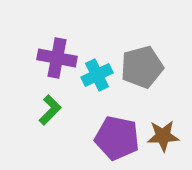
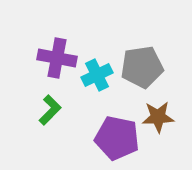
gray pentagon: rotated 6 degrees clockwise
brown star: moved 5 px left, 19 px up
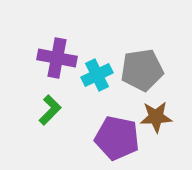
gray pentagon: moved 3 px down
brown star: moved 2 px left
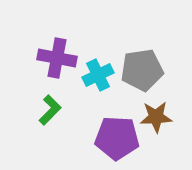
cyan cross: moved 1 px right
purple pentagon: rotated 9 degrees counterclockwise
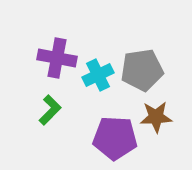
purple pentagon: moved 2 px left
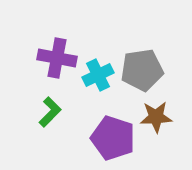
green L-shape: moved 2 px down
purple pentagon: moved 2 px left; rotated 15 degrees clockwise
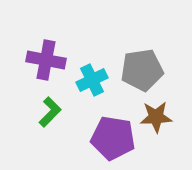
purple cross: moved 11 px left, 2 px down
cyan cross: moved 6 px left, 5 px down
purple pentagon: rotated 9 degrees counterclockwise
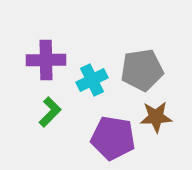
purple cross: rotated 12 degrees counterclockwise
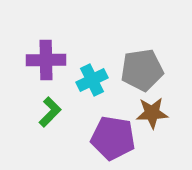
brown star: moved 4 px left, 4 px up
